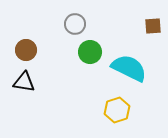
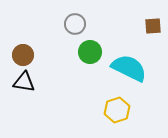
brown circle: moved 3 px left, 5 px down
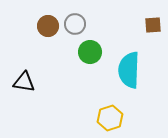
brown square: moved 1 px up
brown circle: moved 25 px right, 29 px up
cyan semicircle: moved 2 px down; rotated 114 degrees counterclockwise
yellow hexagon: moved 7 px left, 8 px down
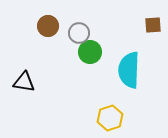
gray circle: moved 4 px right, 9 px down
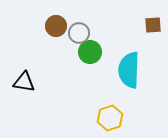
brown circle: moved 8 px right
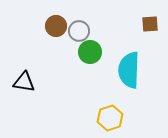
brown square: moved 3 px left, 1 px up
gray circle: moved 2 px up
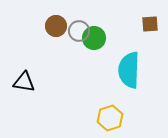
green circle: moved 4 px right, 14 px up
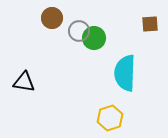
brown circle: moved 4 px left, 8 px up
cyan semicircle: moved 4 px left, 3 px down
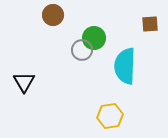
brown circle: moved 1 px right, 3 px up
gray circle: moved 3 px right, 19 px down
cyan semicircle: moved 7 px up
black triangle: rotated 50 degrees clockwise
yellow hexagon: moved 2 px up; rotated 10 degrees clockwise
